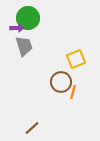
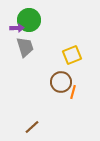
green circle: moved 1 px right, 2 px down
gray trapezoid: moved 1 px right, 1 px down
yellow square: moved 4 px left, 4 px up
brown line: moved 1 px up
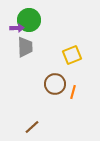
gray trapezoid: rotated 15 degrees clockwise
brown circle: moved 6 px left, 2 px down
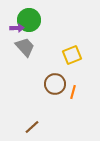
gray trapezoid: rotated 40 degrees counterclockwise
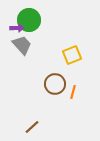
gray trapezoid: moved 3 px left, 2 px up
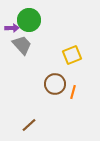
purple arrow: moved 5 px left
brown line: moved 3 px left, 2 px up
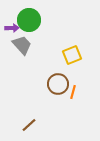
brown circle: moved 3 px right
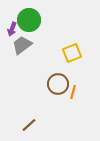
purple arrow: moved 1 px down; rotated 112 degrees clockwise
gray trapezoid: rotated 85 degrees counterclockwise
yellow square: moved 2 px up
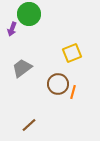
green circle: moved 6 px up
gray trapezoid: moved 23 px down
